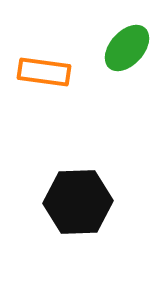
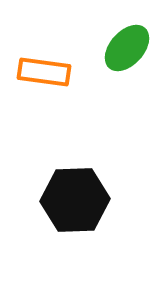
black hexagon: moved 3 px left, 2 px up
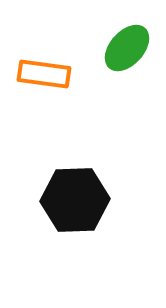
orange rectangle: moved 2 px down
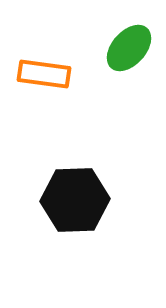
green ellipse: moved 2 px right
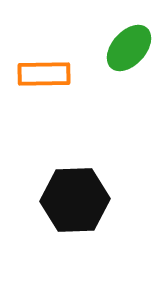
orange rectangle: rotated 9 degrees counterclockwise
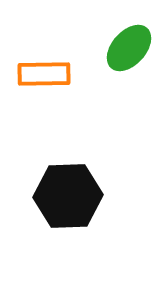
black hexagon: moved 7 px left, 4 px up
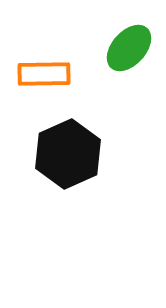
black hexagon: moved 42 px up; rotated 22 degrees counterclockwise
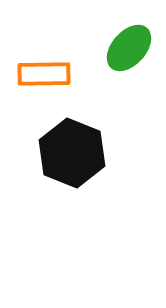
black hexagon: moved 4 px right, 1 px up; rotated 14 degrees counterclockwise
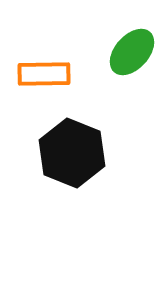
green ellipse: moved 3 px right, 4 px down
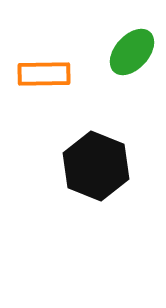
black hexagon: moved 24 px right, 13 px down
